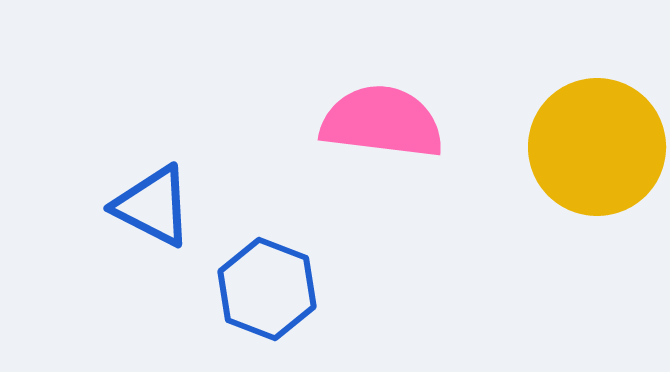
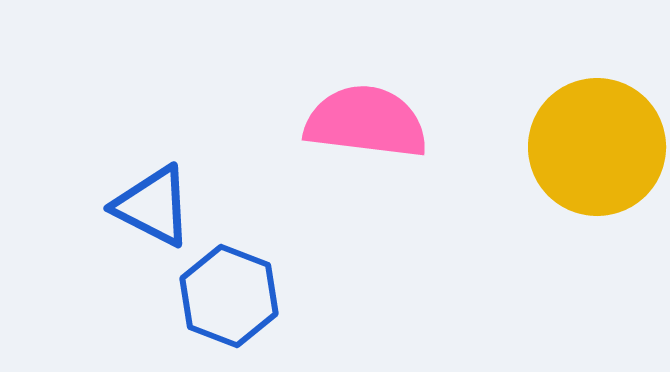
pink semicircle: moved 16 px left
blue hexagon: moved 38 px left, 7 px down
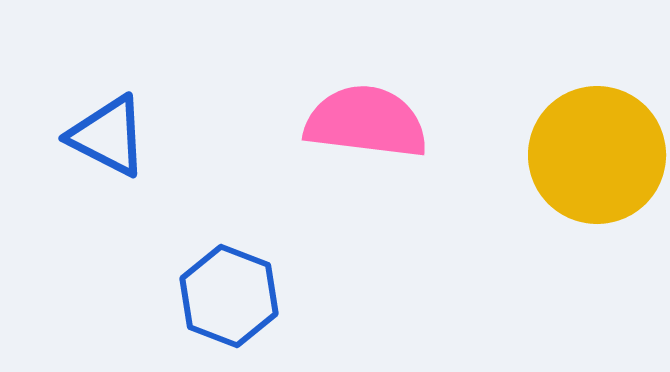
yellow circle: moved 8 px down
blue triangle: moved 45 px left, 70 px up
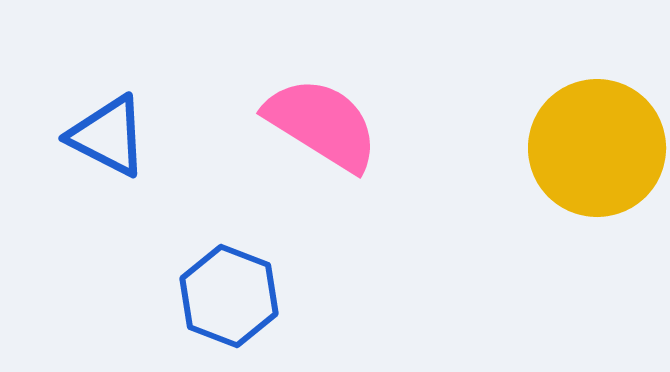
pink semicircle: moved 44 px left, 2 px down; rotated 25 degrees clockwise
yellow circle: moved 7 px up
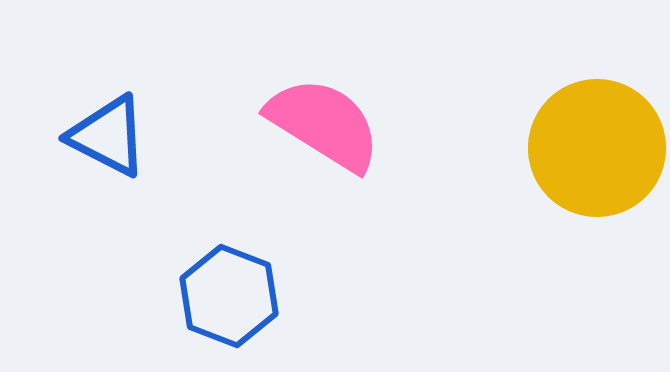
pink semicircle: moved 2 px right
